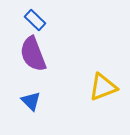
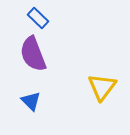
blue rectangle: moved 3 px right, 2 px up
yellow triangle: moved 1 px left; rotated 32 degrees counterclockwise
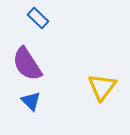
purple semicircle: moved 6 px left, 10 px down; rotated 12 degrees counterclockwise
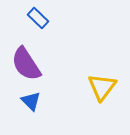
purple semicircle: moved 1 px left
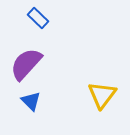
purple semicircle: rotated 75 degrees clockwise
yellow triangle: moved 8 px down
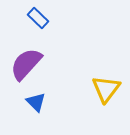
yellow triangle: moved 4 px right, 6 px up
blue triangle: moved 5 px right, 1 px down
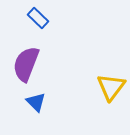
purple semicircle: rotated 21 degrees counterclockwise
yellow triangle: moved 5 px right, 2 px up
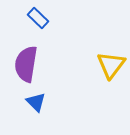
purple semicircle: rotated 12 degrees counterclockwise
yellow triangle: moved 22 px up
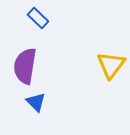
purple semicircle: moved 1 px left, 2 px down
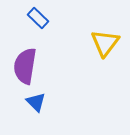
yellow triangle: moved 6 px left, 22 px up
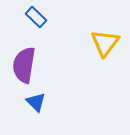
blue rectangle: moved 2 px left, 1 px up
purple semicircle: moved 1 px left, 1 px up
